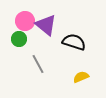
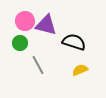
purple triangle: rotated 25 degrees counterclockwise
green circle: moved 1 px right, 4 px down
gray line: moved 1 px down
yellow semicircle: moved 1 px left, 7 px up
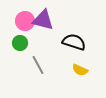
purple triangle: moved 3 px left, 5 px up
yellow semicircle: rotated 133 degrees counterclockwise
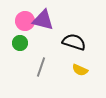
gray line: moved 3 px right, 2 px down; rotated 48 degrees clockwise
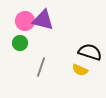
black semicircle: moved 16 px right, 10 px down
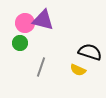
pink circle: moved 2 px down
yellow semicircle: moved 2 px left
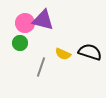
yellow semicircle: moved 15 px left, 16 px up
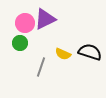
purple triangle: moved 2 px right, 1 px up; rotated 40 degrees counterclockwise
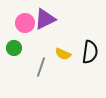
green circle: moved 6 px left, 5 px down
black semicircle: rotated 80 degrees clockwise
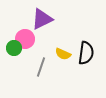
purple triangle: moved 3 px left
pink circle: moved 16 px down
black semicircle: moved 4 px left, 1 px down
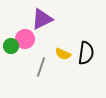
green circle: moved 3 px left, 2 px up
